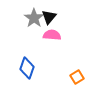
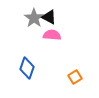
black triangle: rotated 42 degrees counterclockwise
orange square: moved 2 px left
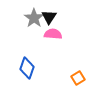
black triangle: rotated 35 degrees clockwise
pink semicircle: moved 1 px right, 1 px up
orange square: moved 3 px right, 1 px down
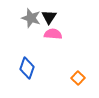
gray star: moved 3 px left; rotated 18 degrees counterclockwise
orange square: rotated 16 degrees counterclockwise
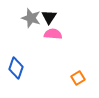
blue diamond: moved 11 px left
orange square: rotated 16 degrees clockwise
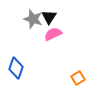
gray star: moved 2 px right, 1 px down
pink semicircle: rotated 30 degrees counterclockwise
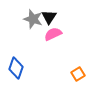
orange square: moved 4 px up
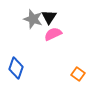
orange square: rotated 24 degrees counterclockwise
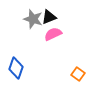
black triangle: rotated 35 degrees clockwise
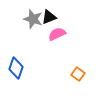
pink semicircle: moved 4 px right
